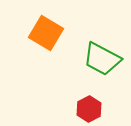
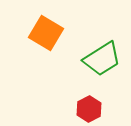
green trapezoid: rotated 60 degrees counterclockwise
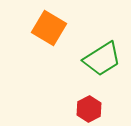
orange square: moved 3 px right, 5 px up
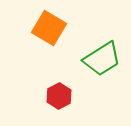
red hexagon: moved 30 px left, 13 px up
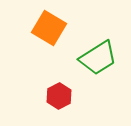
green trapezoid: moved 4 px left, 1 px up
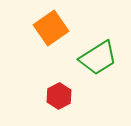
orange square: moved 2 px right; rotated 24 degrees clockwise
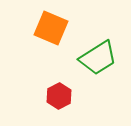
orange square: rotated 32 degrees counterclockwise
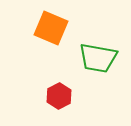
green trapezoid: rotated 42 degrees clockwise
